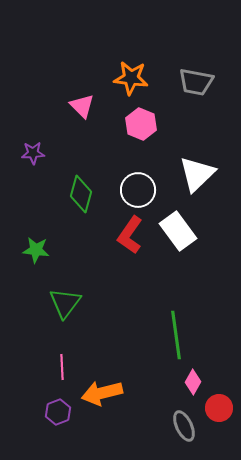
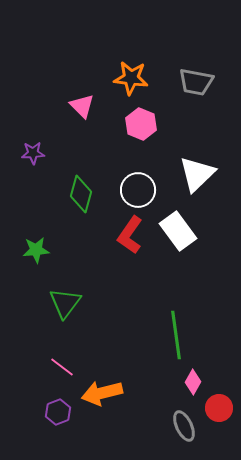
green star: rotated 12 degrees counterclockwise
pink line: rotated 50 degrees counterclockwise
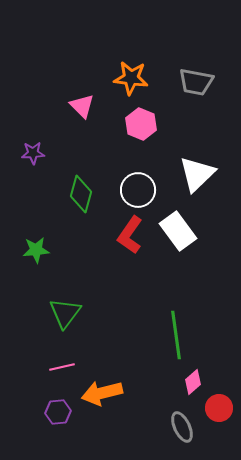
green triangle: moved 10 px down
pink line: rotated 50 degrees counterclockwise
pink diamond: rotated 20 degrees clockwise
purple hexagon: rotated 15 degrees clockwise
gray ellipse: moved 2 px left, 1 px down
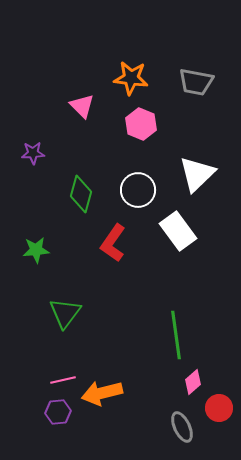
red L-shape: moved 17 px left, 8 px down
pink line: moved 1 px right, 13 px down
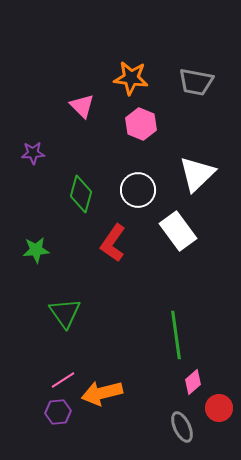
green triangle: rotated 12 degrees counterclockwise
pink line: rotated 20 degrees counterclockwise
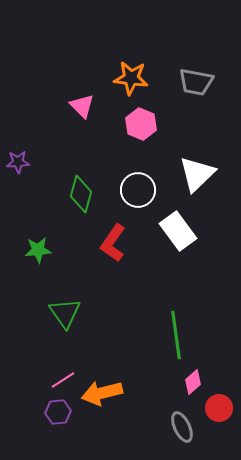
purple star: moved 15 px left, 9 px down
green star: moved 2 px right
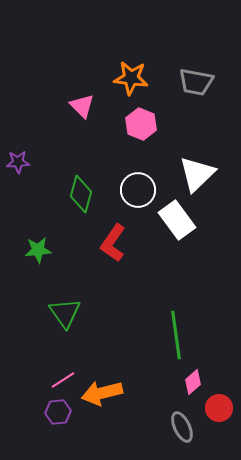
white rectangle: moved 1 px left, 11 px up
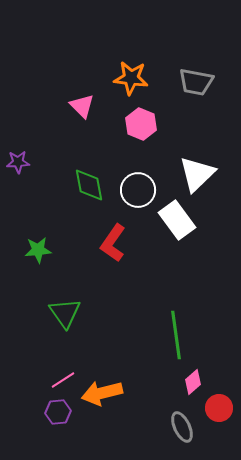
green diamond: moved 8 px right, 9 px up; rotated 27 degrees counterclockwise
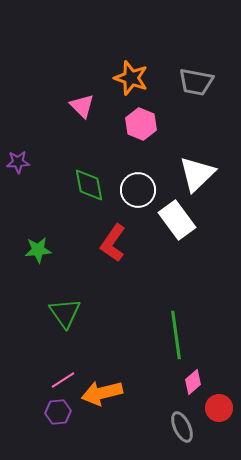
orange star: rotated 12 degrees clockwise
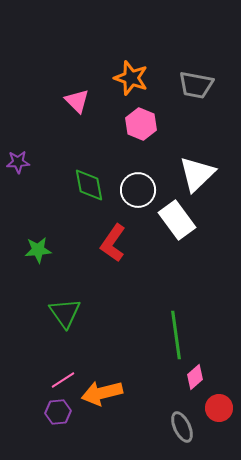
gray trapezoid: moved 3 px down
pink triangle: moved 5 px left, 5 px up
pink diamond: moved 2 px right, 5 px up
